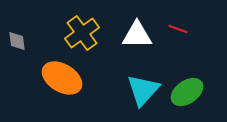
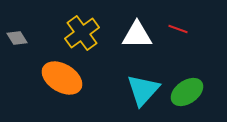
gray diamond: moved 3 px up; rotated 25 degrees counterclockwise
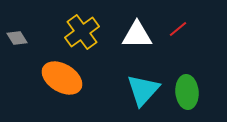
red line: rotated 60 degrees counterclockwise
yellow cross: moved 1 px up
green ellipse: rotated 60 degrees counterclockwise
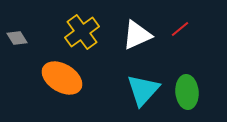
red line: moved 2 px right
white triangle: rotated 24 degrees counterclockwise
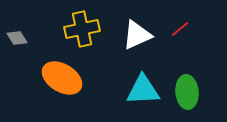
yellow cross: moved 3 px up; rotated 24 degrees clockwise
cyan triangle: rotated 45 degrees clockwise
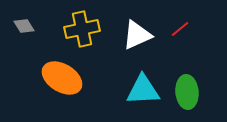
gray diamond: moved 7 px right, 12 px up
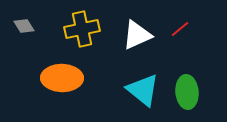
orange ellipse: rotated 30 degrees counterclockwise
cyan triangle: rotated 42 degrees clockwise
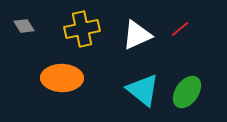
green ellipse: rotated 40 degrees clockwise
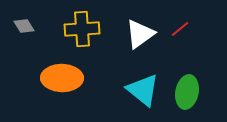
yellow cross: rotated 8 degrees clockwise
white triangle: moved 3 px right, 1 px up; rotated 12 degrees counterclockwise
green ellipse: rotated 24 degrees counterclockwise
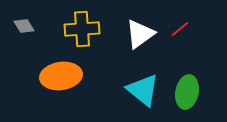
orange ellipse: moved 1 px left, 2 px up; rotated 9 degrees counterclockwise
